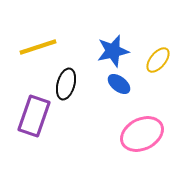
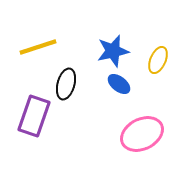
yellow ellipse: rotated 16 degrees counterclockwise
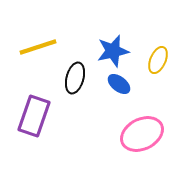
black ellipse: moved 9 px right, 6 px up
